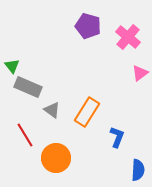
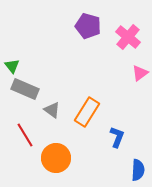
gray rectangle: moved 3 px left, 2 px down
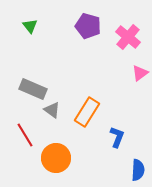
green triangle: moved 18 px right, 40 px up
gray rectangle: moved 8 px right
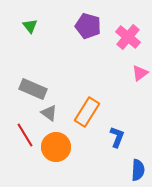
gray triangle: moved 3 px left, 3 px down
orange circle: moved 11 px up
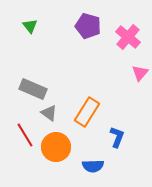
pink triangle: rotated 12 degrees counterclockwise
blue semicircle: moved 45 px left, 4 px up; rotated 85 degrees clockwise
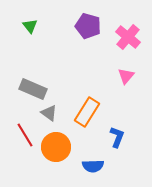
pink triangle: moved 14 px left, 3 px down
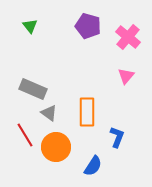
orange rectangle: rotated 32 degrees counterclockwise
blue semicircle: rotated 55 degrees counterclockwise
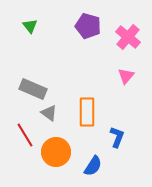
orange circle: moved 5 px down
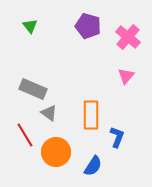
orange rectangle: moved 4 px right, 3 px down
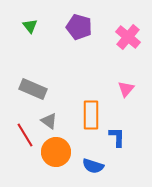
purple pentagon: moved 9 px left, 1 px down
pink triangle: moved 13 px down
gray triangle: moved 8 px down
blue L-shape: rotated 20 degrees counterclockwise
blue semicircle: rotated 75 degrees clockwise
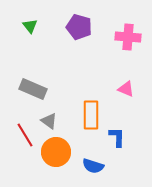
pink cross: rotated 35 degrees counterclockwise
pink triangle: rotated 48 degrees counterclockwise
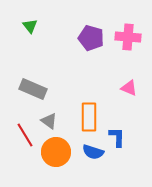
purple pentagon: moved 12 px right, 11 px down
pink triangle: moved 3 px right, 1 px up
orange rectangle: moved 2 px left, 2 px down
blue semicircle: moved 14 px up
